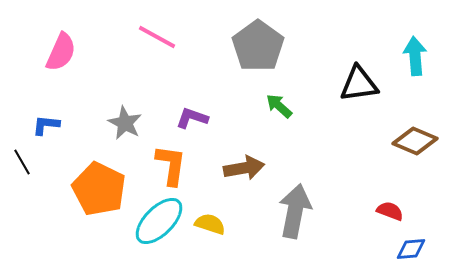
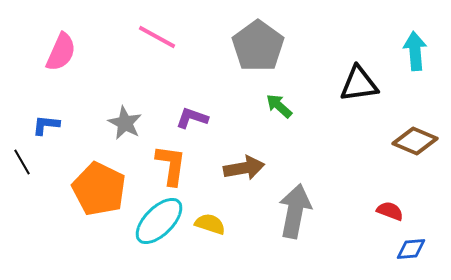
cyan arrow: moved 5 px up
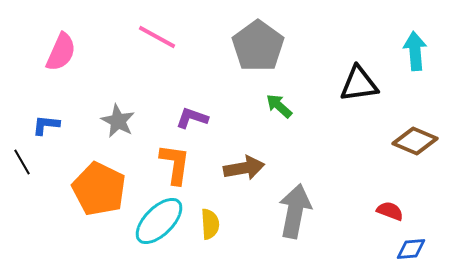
gray star: moved 7 px left, 2 px up
orange L-shape: moved 4 px right, 1 px up
yellow semicircle: rotated 68 degrees clockwise
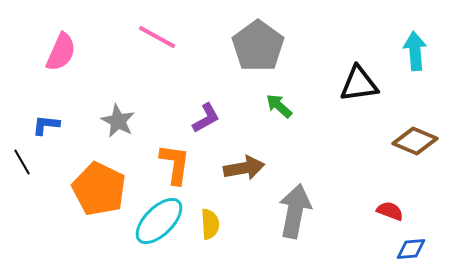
purple L-shape: moved 14 px right; rotated 132 degrees clockwise
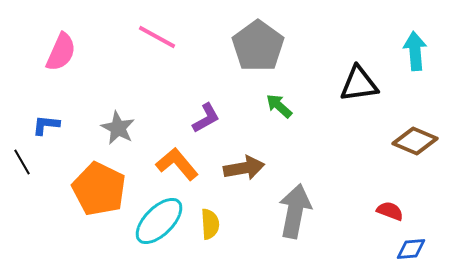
gray star: moved 7 px down
orange L-shape: moved 2 px right; rotated 48 degrees counterclockwise
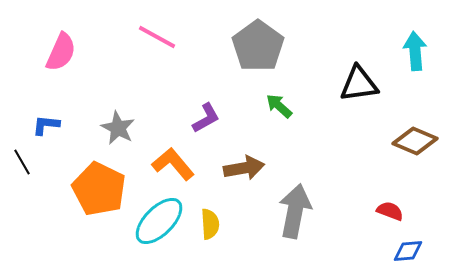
orange L-shape: moved 4 px left
blue diamond: moved 3 px left, 2 px down
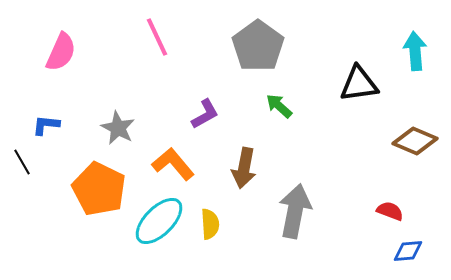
pink line: rotated 36 degrees clockwise
purple L-shape: moved 1 px left, 4 px up
brown arrow: rotated 111 degrees clockwise
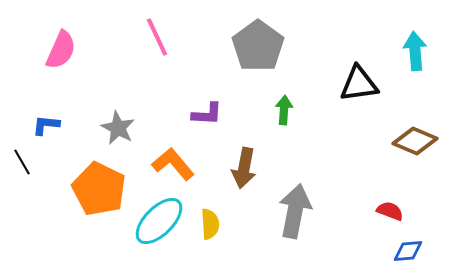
pink semicircle: moved 2 px up
green arrow: moved 5 px right, 4 px down; rotated 52 degrees clockwise
purple L-shape: moved 2 px right; rotated 32 degrees clockwise
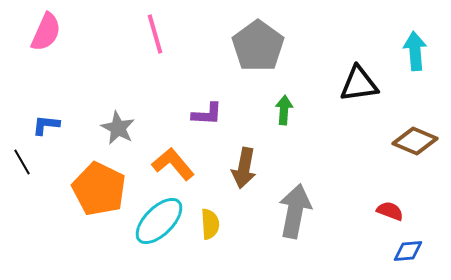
pink line: moved 2 px left, 3 px up; rotated 9 degrees clockwise
pink semicircle: moved 15 px left, 18 px up
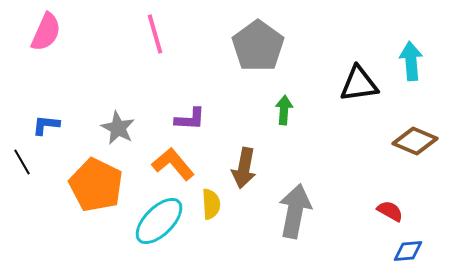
cyan arrow: moved 4 px left, 10 px down
purple L-shape: moved 17 px left, 5 px down
orange pentagon: moved 3 px left, 4 px up
red semicircle: rotated 8 degrees clockwise
yellow semicircle: moved 1 px right, 20 px up
